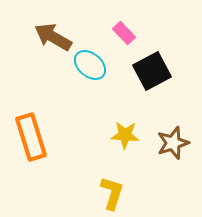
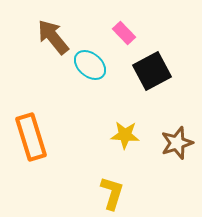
brown arrow: rotated 21 degrees clockwise
brown star: moved 4 px right
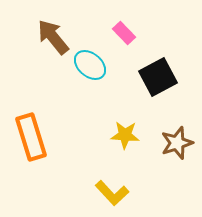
black square: moved 6 px right, 6 px down
yellow L-shape: rotated 120 degrees clockwise
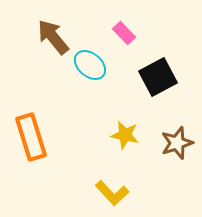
yellow star: rotated 8 degrees clockwise
